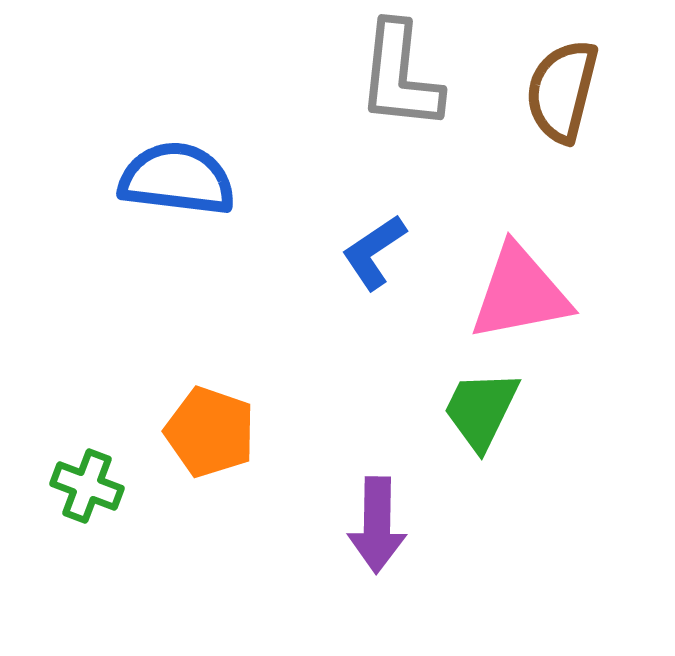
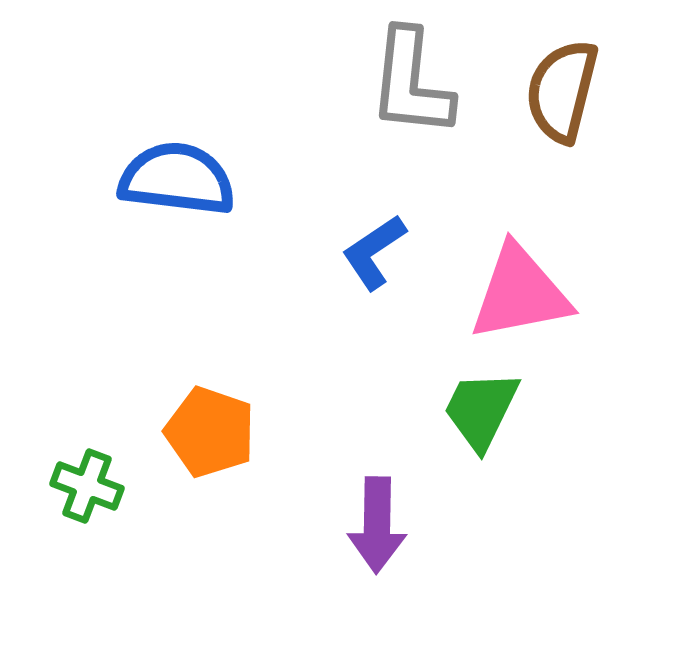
gray L-shape: moved 11 px right, 7 px down
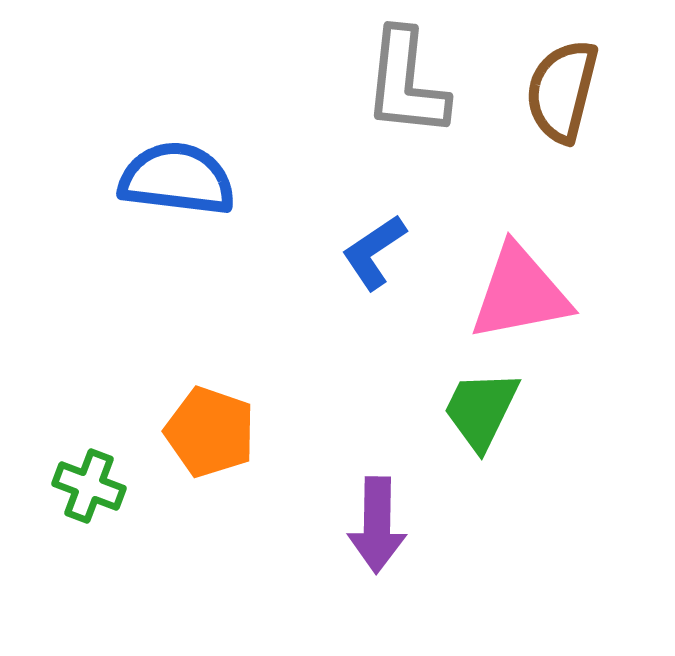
gray L-shape: moved 5 px left
green cross: moved 2 px right
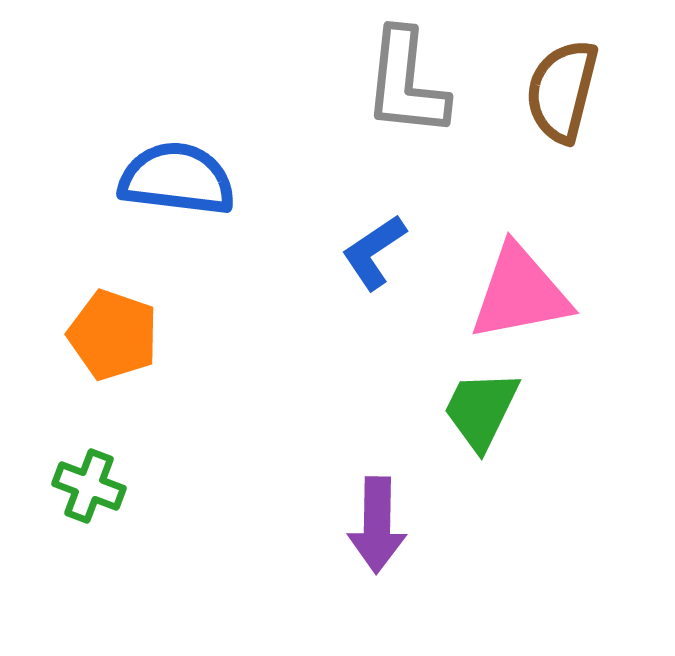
orange pentagon: moved 97 px left, 97 px up
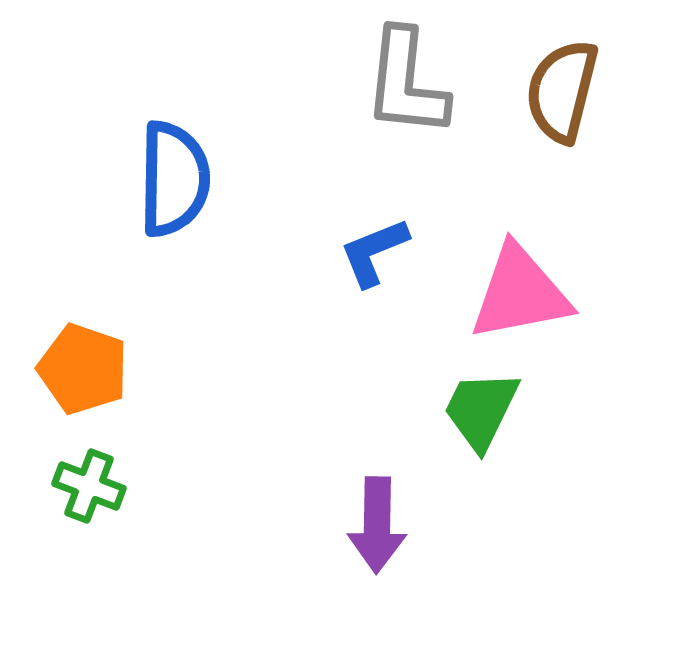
blue semicircle: moved 3 px left; rotated 84 degrees clockwise
blue L-shape: rotated 12 degrees clockwise
orange pentagon: moved 30 px left, 34 px down
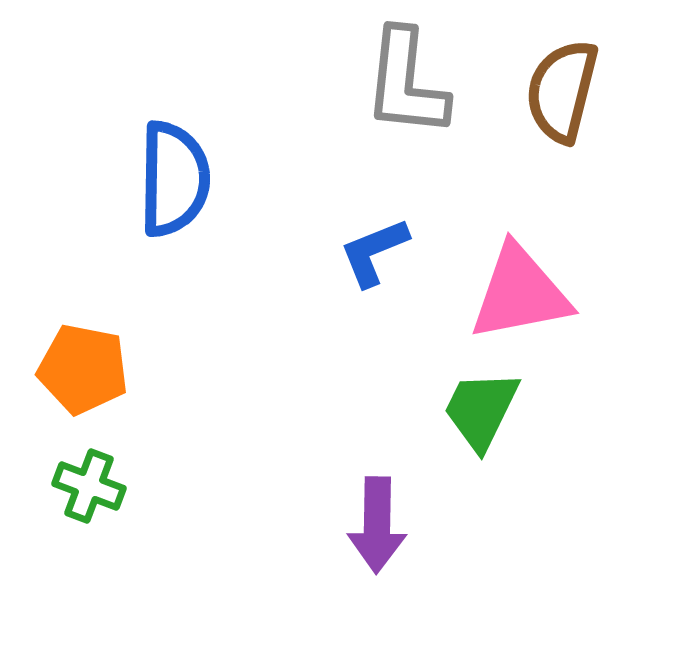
orange pentagon: rotated 8 degrees counterclockwise
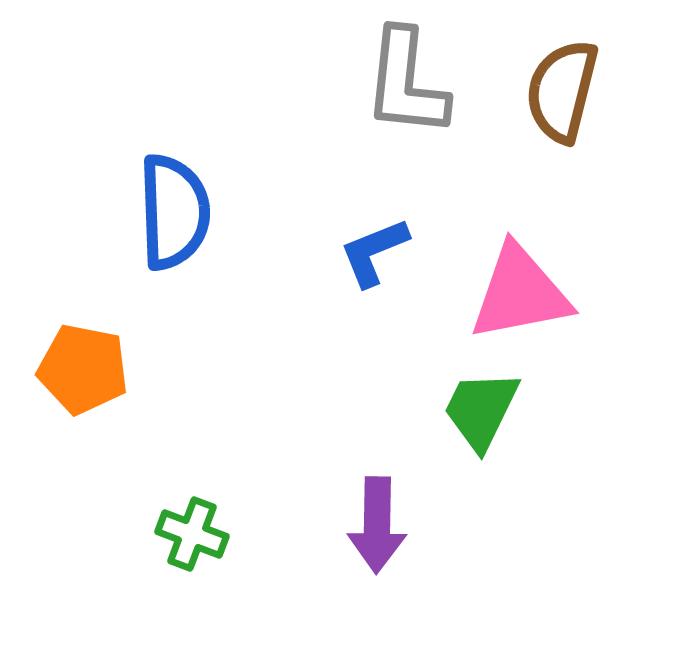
blue semicircle: moved 33 px down; rotated 3 degrees counterclockwise
green cross: moved 103 px right, 48 px down
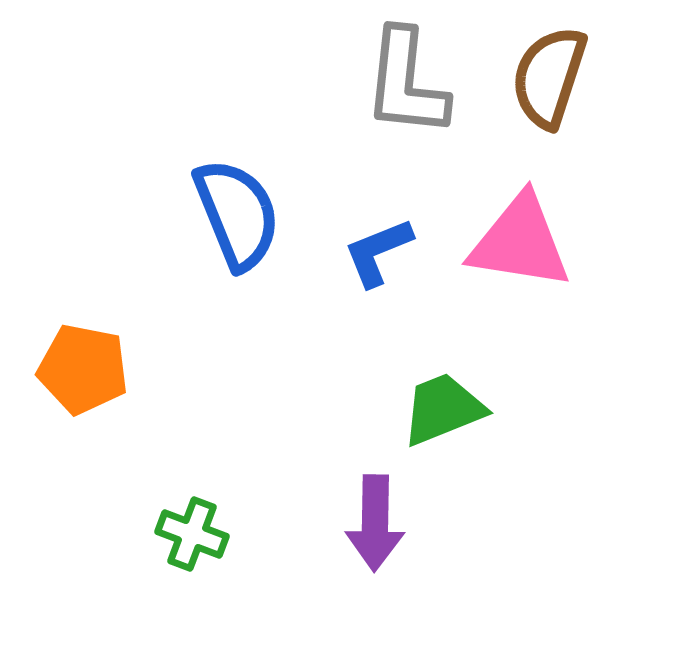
brown semicircle: moved 13 px left, 14 px up; rotated 4 degrees clockwise
blue semicircle: moved 63 px right, 2 px down; rotated 20 degrees counterclockwise
blue L-shape: moved 4 px right
pink triangle: moved 51 px up; rotated 20 degrees clockwise
green trapezoid: moved 38 px left, 1 px up; rotated 42 degrees clockwise
purple arrow: moved 2 px left, 2 px up
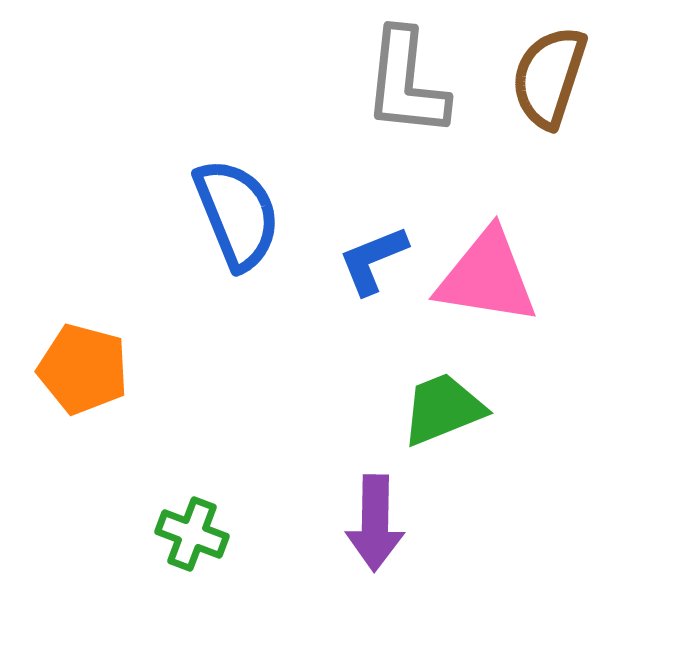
pink triangle: moved 33 px left, 35 px down
blue L-shape: moved 5 px left, 8 px down
orange pentagon: rotated 4 degrees clockwise
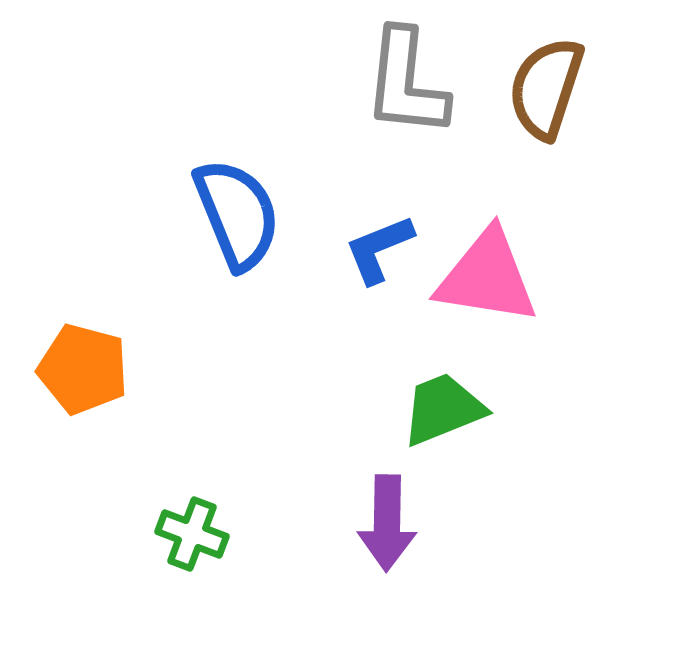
brown semicircle: moved 3 px left, 11 px down
blue L-shape: moved 6 px right, 11 px up
purple arrow: moved 12 px right
